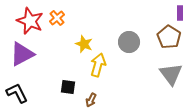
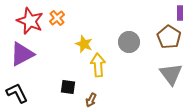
yellow arrow: rotated 20 degrees counterclockwise
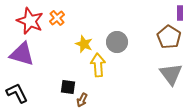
gray circle: moved 12 px left
purple triangle: rotated 44 degrees clockwise
brown arrow: moved 9 px left
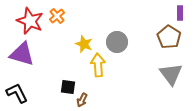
orange cross: moved 2 px up
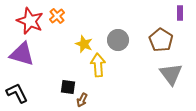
brown pentagon: moved 8 px left, 3 px down
gray circle: moved 1 px right, 2 px up
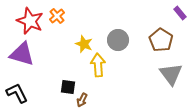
purple rectangle: rotated 40 degrees counterclockwise
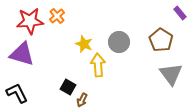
red star: rotated 28 degrees counterclockwise
gray circle: moved 1 px right, 2 px down
black square: rotated 21 degrees clockwise
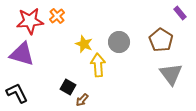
brown arrow: rotated 16 degrees clockwise
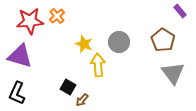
purple rectangle: moved 2 px up
brown pentagon: moved 2 px right
purple triangle: moved 2 px left, 2 px down
gray triangle: moved 2 px right, 1 px up
black L-shape: rotated 130 degrees counterclockwise
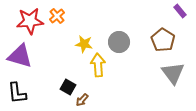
yellow star: rotated 12 degrees counterclockwise
black L-shape: rotated 30 degrees counterclockwise
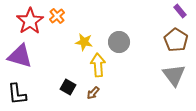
red star: rotated 28 degrees counterclockwise
brown pentagon: moved 13 px right
yellow star: moved 2 px up
gray triangle: moved 1 px right, 2 px down
black L-shape: moved 1 px down
brown arrow: moved 11 px right, 7 px up
